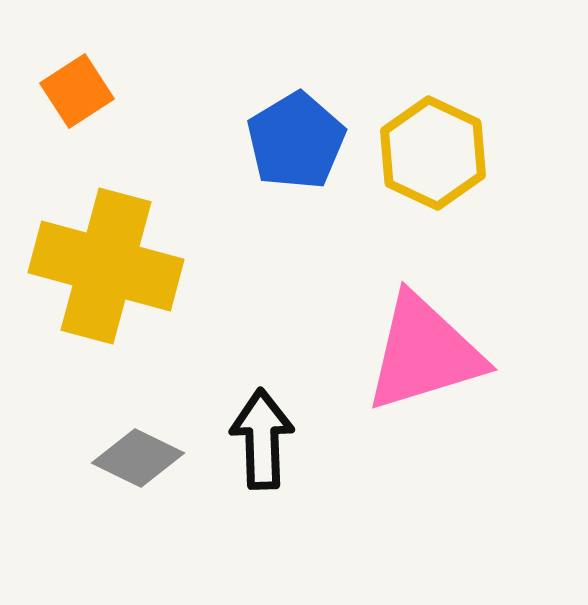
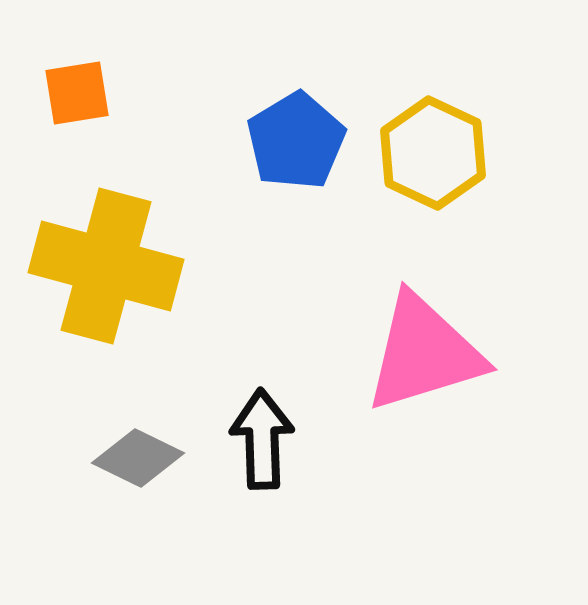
orange square: moved 2 px down; rotated 24 degrees clockwise
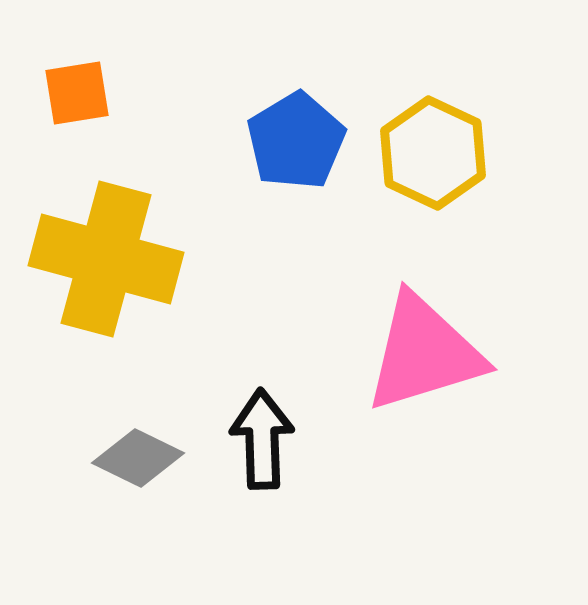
yellow cross: moved 7 px up
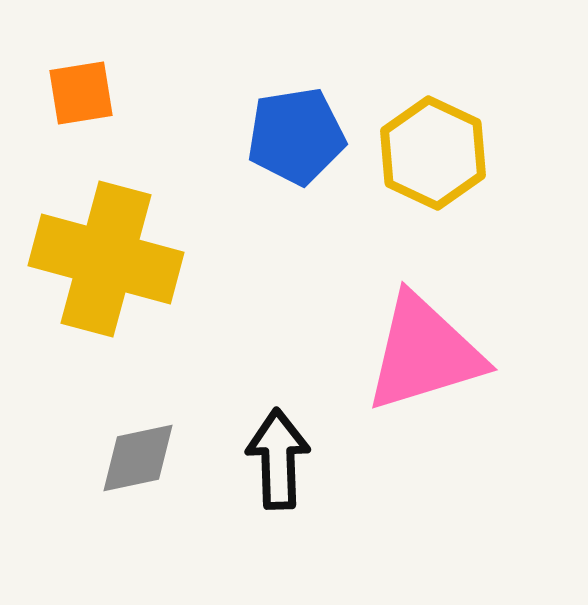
orange square: moved 4 px right
blue pentagon: moved 5 px up; rotated 22 degrees clockwise
black arrow: moved 16 px right, 20 px down
gray diamond: rotated 38 degrees counterclockwise
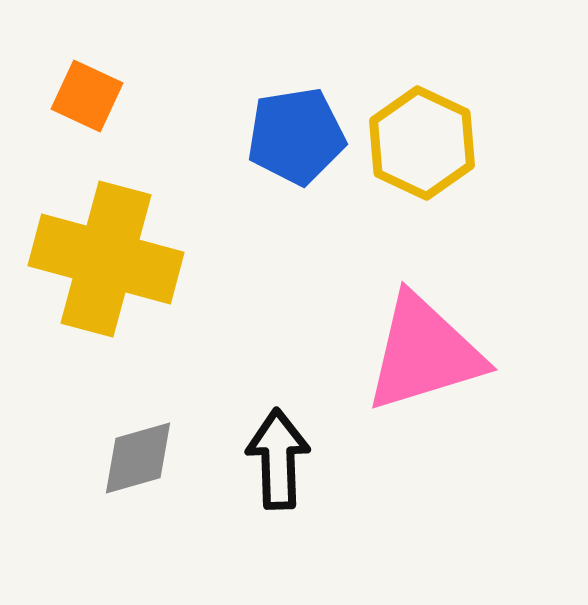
orange square: moved 6 px right, 3 px down; rotated 34 degrees clockwise
yellow hexagon: moved 11 px left, 10 px up
gray diamond: rotated 4 degrees counterclockwise
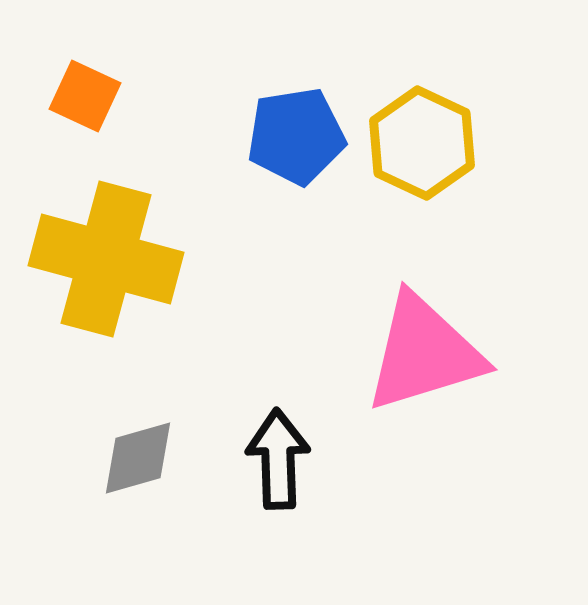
orange square: moved 2 px left
